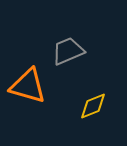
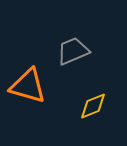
gray trapezoid: moved 5 px right
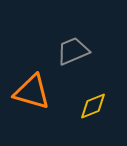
orange triangle: moved 4 px right, 6 px down
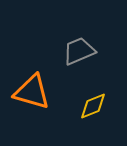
gray trapezoid: moved 6 px right
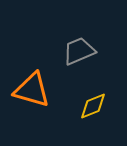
orange triangle: moved 2 px up
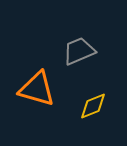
orange triangle: moved 5 px right, 1 px up
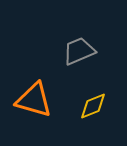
orange triangle: moved 3 px left, 11 px down
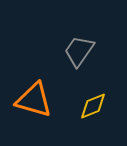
gray trapezoid: rotated 32 degrees counterclockwise
